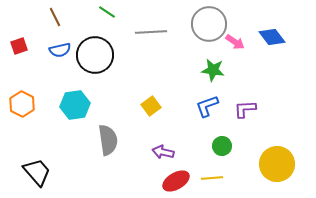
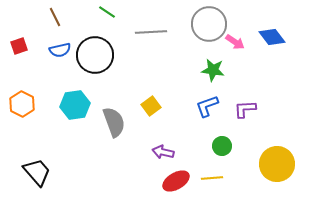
gray semicircle: moved 6 px right, 18 px up; rotated 12 degrees counterclockwise
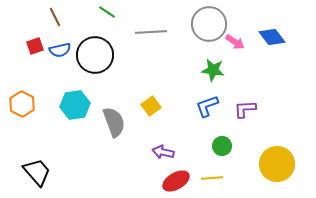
red square: moved 16 px right
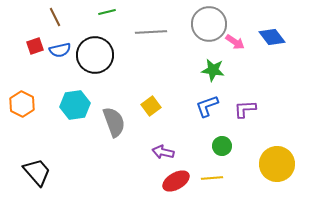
green line: rotated 48 degrees counterclockwise
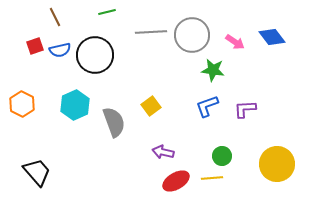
gray circle: moved 17 px left, 11 px down
cyan hexagon: rotated 16 degrees counterclockwise
green circle: moved 10 px down
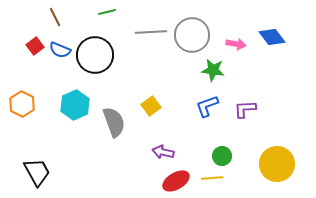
pink arrow: moved 1 px right, 2 px down; rotated 24 degrees counterclockwise
red square: rotated 18 degrees counterclockwise
blue semicircle: rotated 35 degrees clockwise
black trapezoid: rotated 12 degrees clockwise
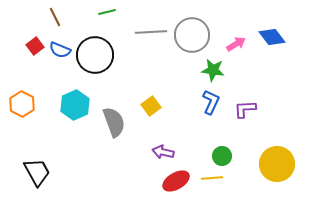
pink arrow: rotated 42 degrees counterclockwise
blue L-shape: moved 4 px right, 4 px up; rotated 135 degrees clockwise
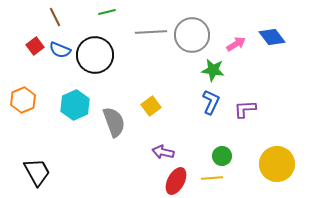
orange hexagon: moved 1 px right, 4 px up; rotated 10 degrees clockwise
red ellipse: rotated 32 degrees counterclockwise
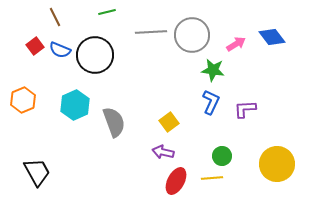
yellow square: moved 18 px right, 16 px down
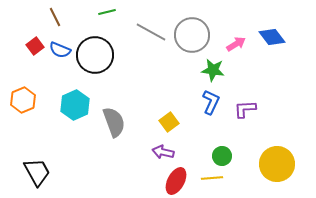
gray line: rotated 32 degrees clockwise
